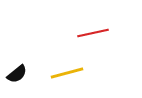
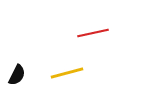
black semicircle: moved 1 px down; rotated 25 degrees counterclockwise
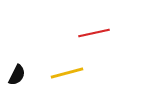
red line: moved 1 px right
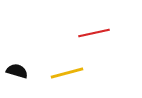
black semicircle: moved 4 px up; rotated 100 degrees counterclockwise
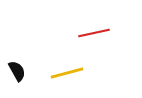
black semicircle: rotated 45 degrees clockwise
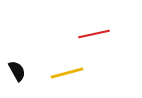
red line: moved 1 px down
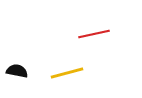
black semicircle: rotated 50 degrees counterclockwise
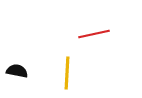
yellow line: rotated 72 degrees counterclockwise
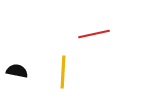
yellow line: moved 4 px left, 1 px up
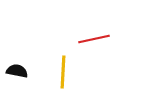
red line: moved 5 px down
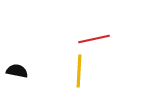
yellow line: moved 16 px right, 1 px up
